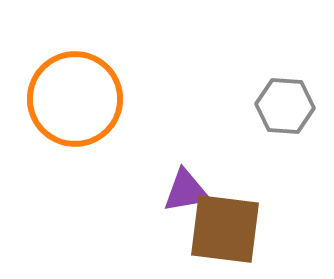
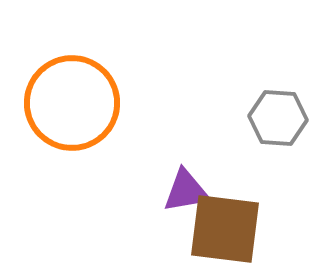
orange circle: moved 3 px left, 4 px down
gray hexagon: moved 7 px left, 12 px down
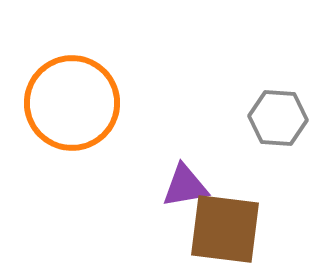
purple triangle: moved 1 px left, 5 px up
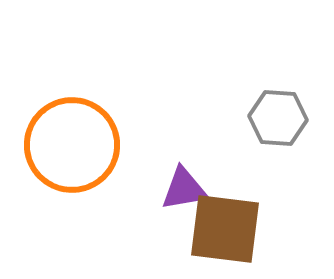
orange circle: moved 42 px down
purple triangle: moved 1 px left, 3 px down
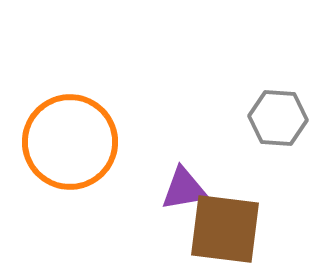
orange circle: moved 2 px left, 3 px up
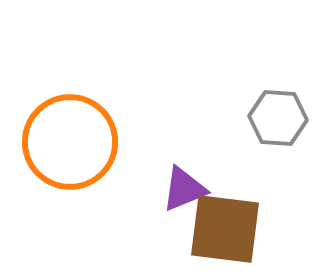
purple triangle: rotated 12 degrees counterclockwise
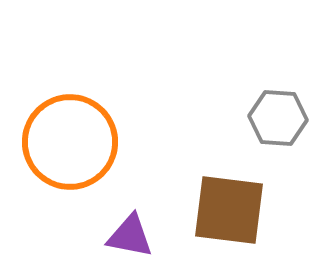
purple triangle: moved 54 px left, 47 px down; rotated 33 degrees clockwise
brown square: moved 4 px right, 19 px up
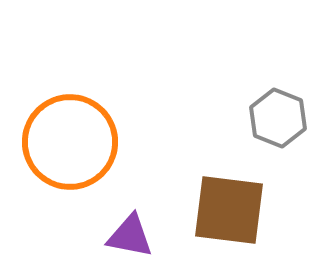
gray hexagon: rotated 18 degrees clockwise
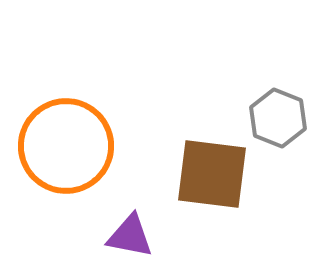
orange circle: moved 4 px left, 4 px down
brown square: moved 17 px left, 36 px up
